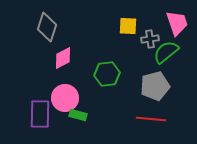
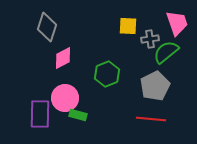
green hexagon: rotated 15 degrees counterclockwise
gray pentagon: rotated 12 degrees counterclockwise
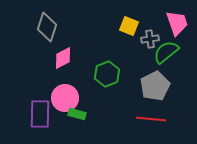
yellow square: moved 1 px right; rotated 18 degrees clockwise
green rectangle: moved 1 px left, 1 px up
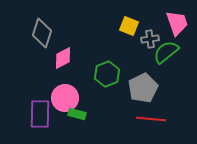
gray diamond: moved 5 px left, 6 px down
gray pentagon: moved 12 px left, 2 px down
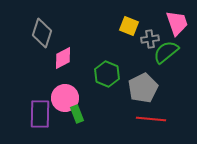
green hexagon: rotated 15 degrees counterclockwise
green rectangle: rotated 54 degrees clockwise
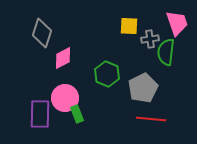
yellow square: rotated 18 degrees counterclockwise
green semicircle: rotated 44 degrees counterclockwise
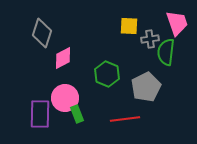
gray pentagon: moved 3 px right, 1 px up
red line: moved 26 px left; rotated 12 degrees counterclockwise
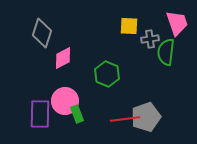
gray pentagon: moved 30 px down; rotated 8 degrees clockwise
pink circle: moved 3 px down
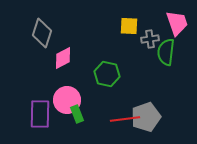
green hexagon: rotated 10 degrees counterclockwise
pink circle: moved 2 px right, 1 px up
